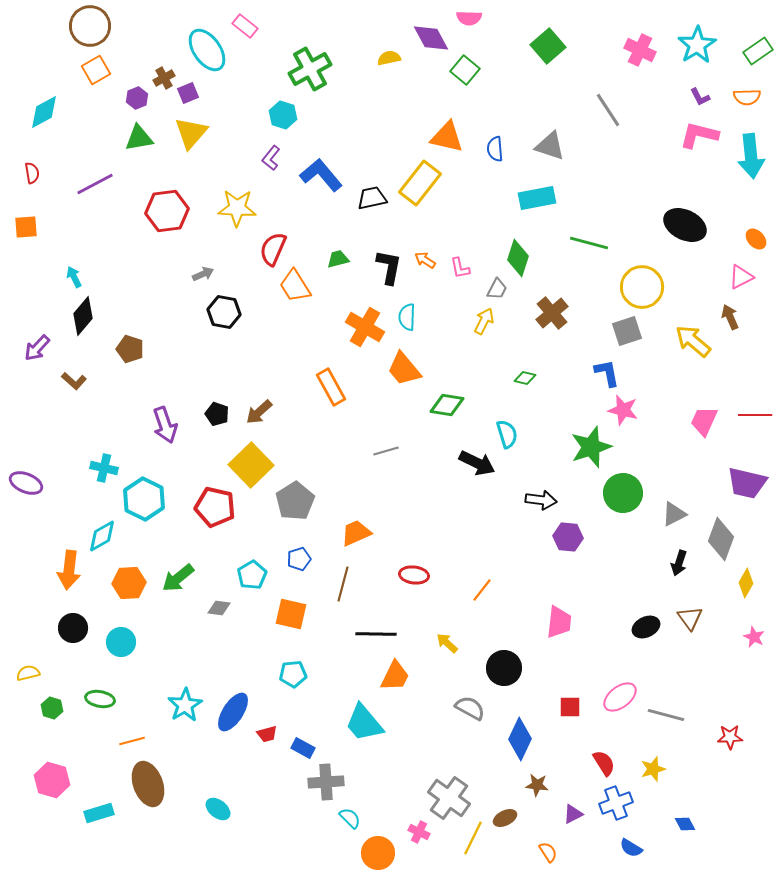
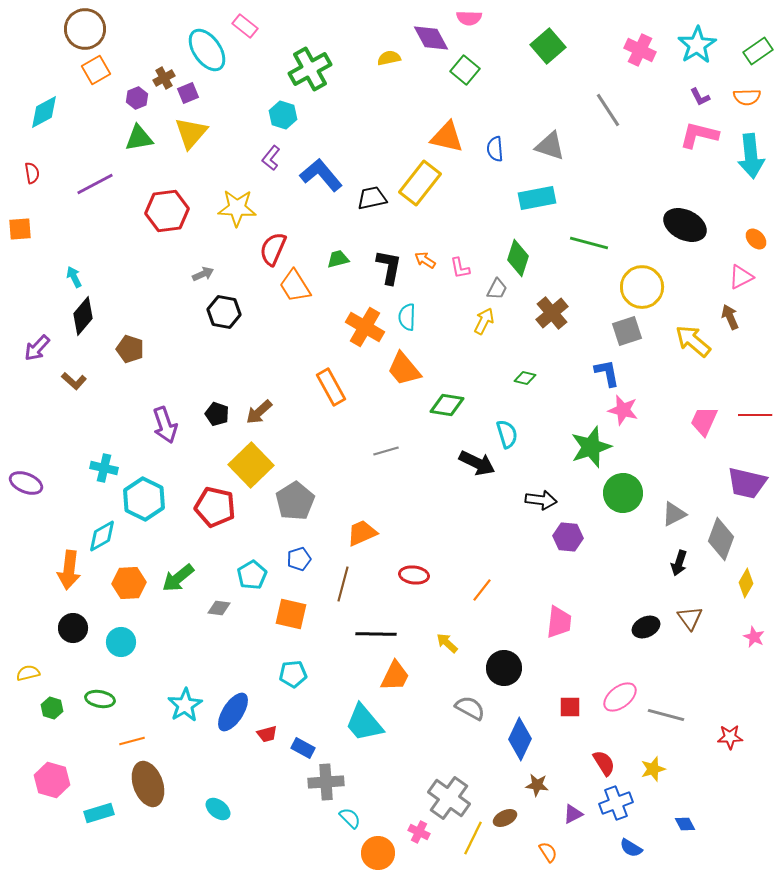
brown circle at (90, 26): moved 5 px left, 3 px down
orange square at (26, 227): moved 6 px left, 2 px down
orange trapezoid at (356, 533): moved 6 px right
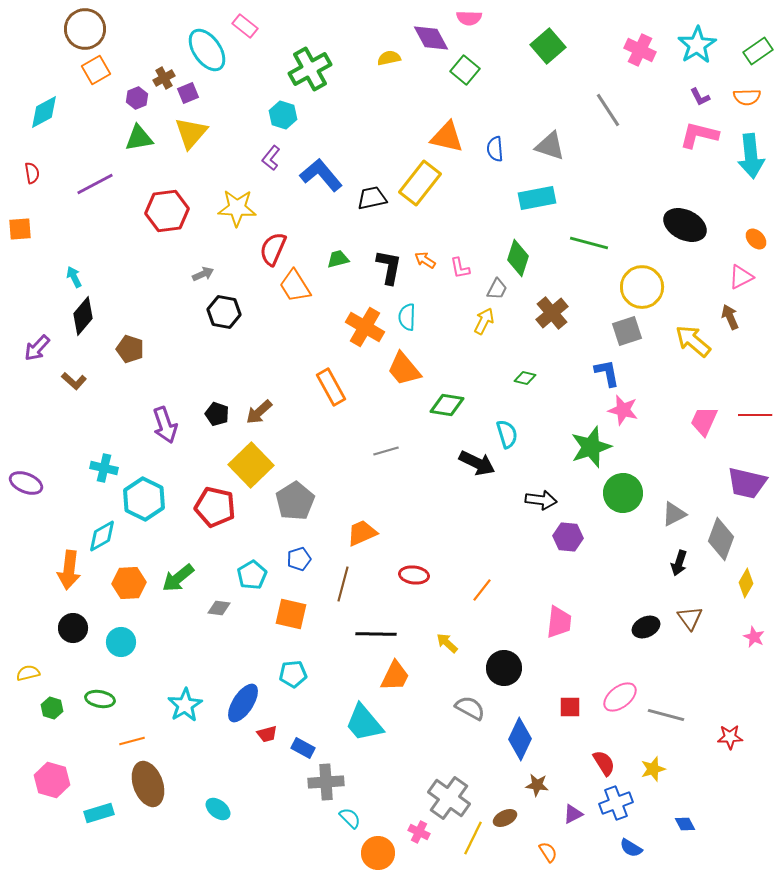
blue ellipse at (233, 712): moved 10 px right, 9 px up
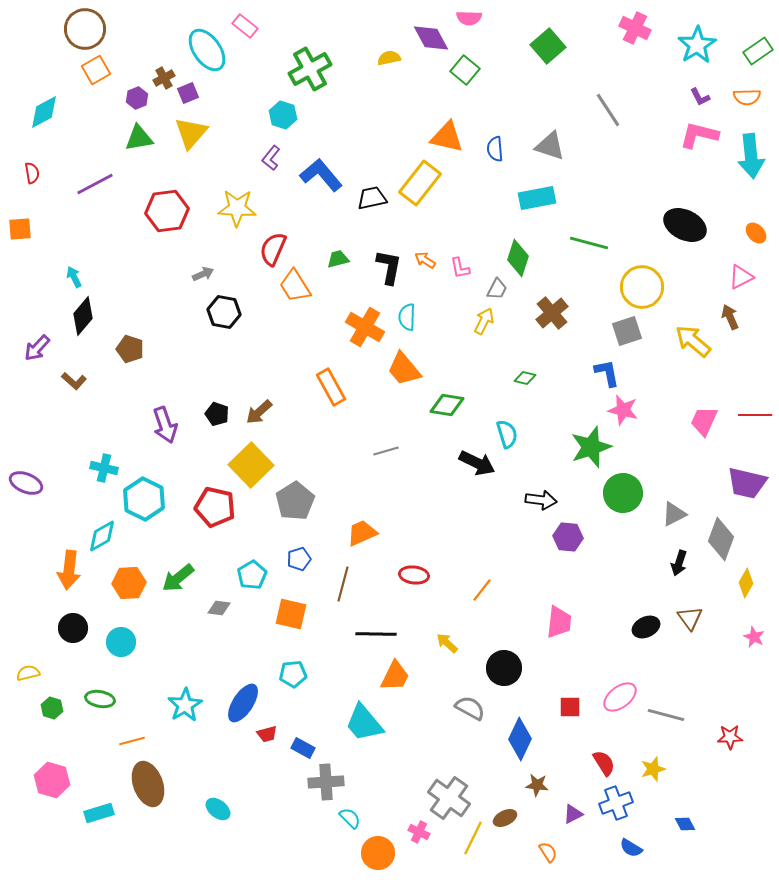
pink cross at (640, 50): moved 5 px left, 22 px up
orange ellipse at (756, 239): moved 6 px up
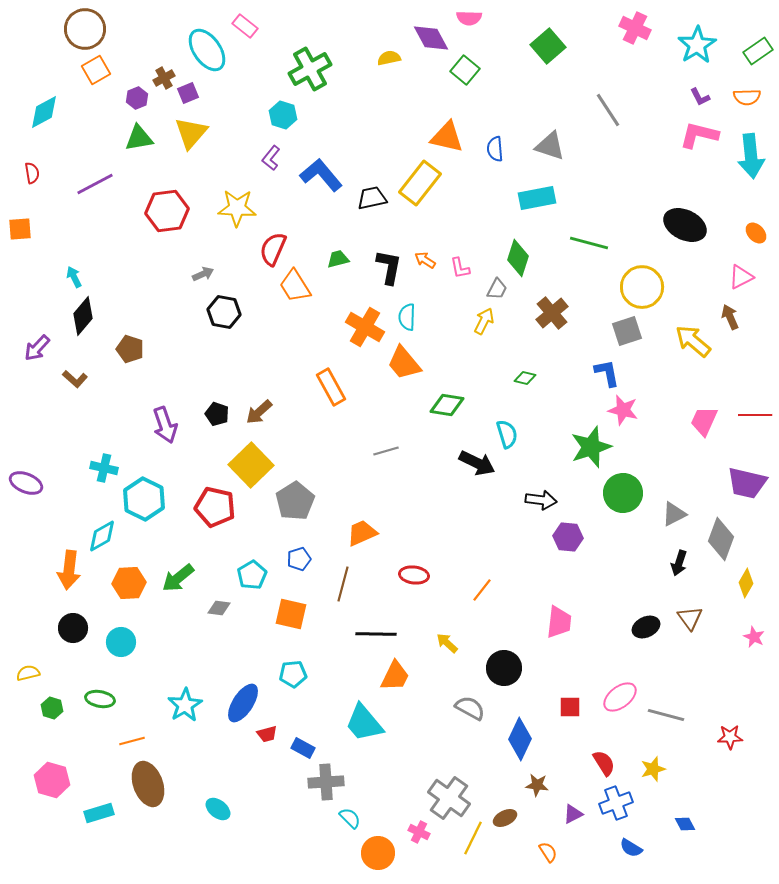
orange trapezoid at (404, 369): moved 6 px up
brown L-shape at (74, 381): moved 1 px right, 2 px up
